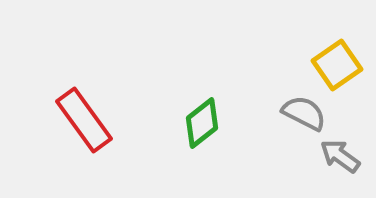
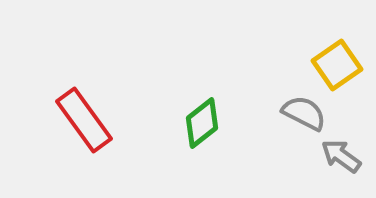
gray arrow: moved 1 px right
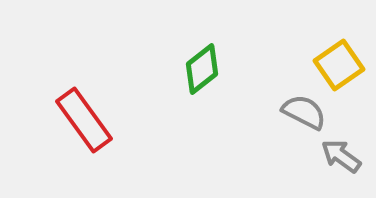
yellow square: moved 2 px right
gray semicircle: moved 1 px up
green diamond: moved 54 px up
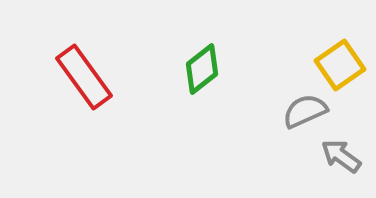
yellow square: moved 1 px right
gray semicircle: moved 1 px right, 1 px up; rotated 51 degrees counterclockwise
red rectangle: moved 43 px up
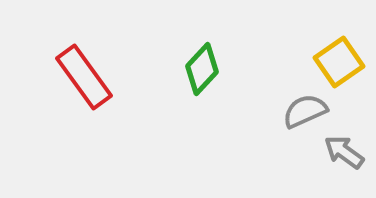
yellow square: moved 1 px left, 3 px up
green diamond: rotated 9 degrees counterclockwise
gray arrow: moved 3 px right, 4 px up
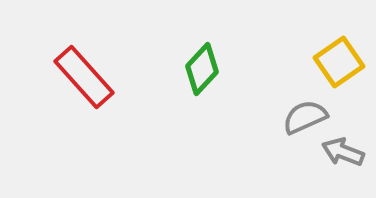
red rectangle: rotated 6 degrees counterclockwise
gray semicircle: moved 6 px down
gray arrow: moved 1 px left; rotated 15 degrees counterclockwise
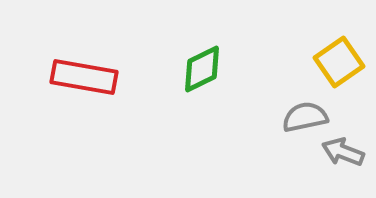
green diamond: rotated 21 degrees clockwise
red rectangle: rotated 38 degrees counterclockwise
gray semicircle: rotated 12 degrees clockwise
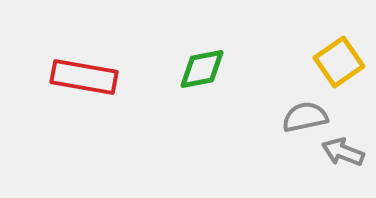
green diamond: rotated 15 degrees clockwise
